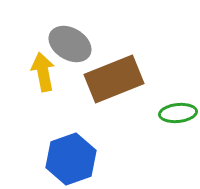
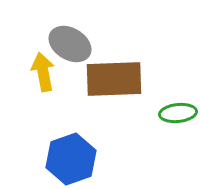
brown rectangle: rotated 20 degrees clockwise
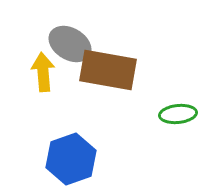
yellow arrow: rotated 6 degrees clockwise
brown rectangle: moved 6 px left, 9 px up; rotated 12 degrees clockwise
green ellipse: moved 1 px down
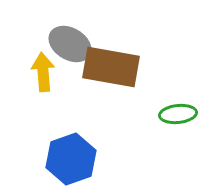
brown rectangle: moved 3 px right, 3 px up
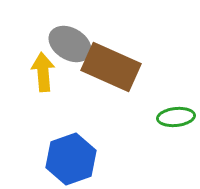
brown rectangle: rotated 14 degrees clockwise
green ellipse: moved 2 px left, 3 px down
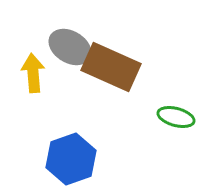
gray ellipse: moved 3 px down
yellow arrow: moved 10 px left, 1 px down
green ellipse: rotated 21 degrees clockwise
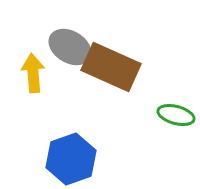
green ellipse: moved 2 px up
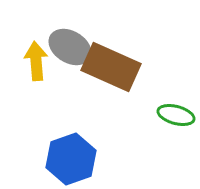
yellow arrow: moved 3 px right, 12 px up
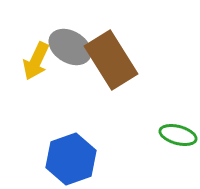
yellow arrow: rotated 150 degrees counterclockwise
brown rectangle: moved 7 px up; rotated 34 degrees clockwise
green ellipse: moved 2 px right, 20 px down
